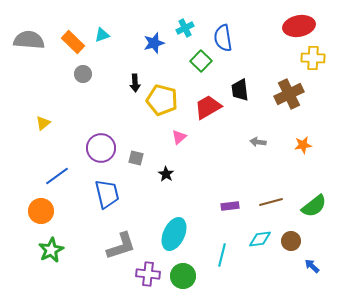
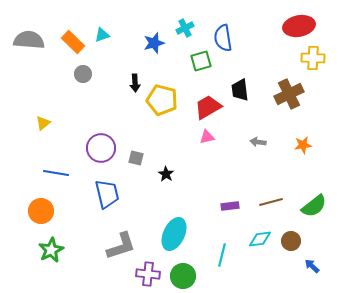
green square: rotated 30 degrees clockwise
pink triangle: moved 28 px right; rotated 28 degrees clockwise
blue line: moved 1 px left, 3 px up; rotated 45 degrees clockwise
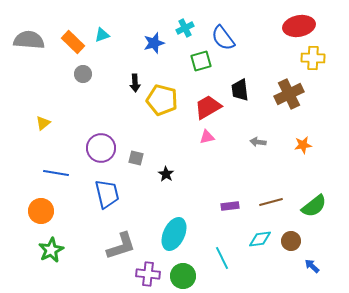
blue semicircle: rotated 28 degrees counterclockwise
cyan line: moved 3 px down; rotated 40 degrees counterclockwise
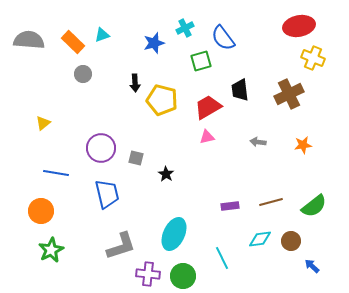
yellow cross: rotated 20 degrees clockwise
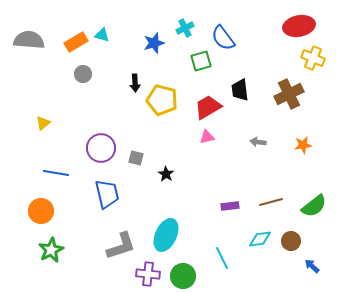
cyan triangle: rotated 35 degrees clockwise
orange rectangle: moved 3 px right; rotated 75 degrees counterclockwise
cyan ellipse: moved 8 px left, 1 px down
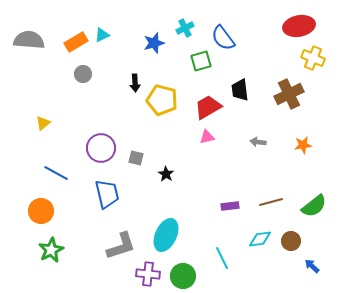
cyan triangle: rotated 42 degrees counterclockwise
blue line: rotated 20 degrees clockwise
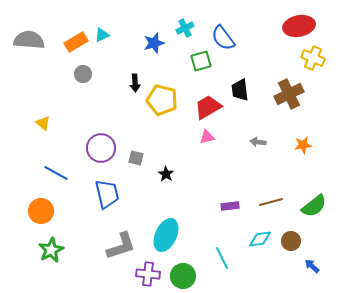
yellow triangle: rotated 42 degrees counterclockwise
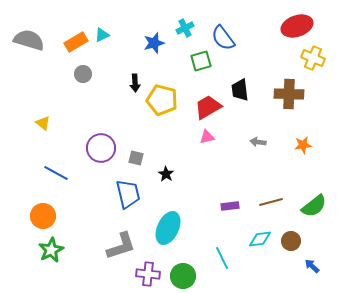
red ellipse: moved 2 px left; rotated 8 degrees counterclockwise
gray semicircle: rotated 12 degrees clockwise
brown cross: rotated 28 degrees clockwise
blue trapezoid: moved 21 px right
orange circle: moved 2 px right, 5 px down
cyan ellipse: moved 2 px right, 7 px up
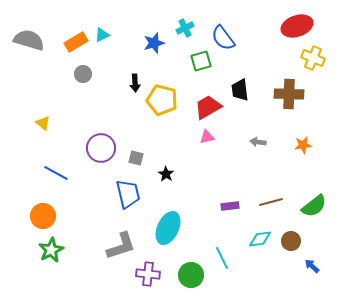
green circle: moved 8 px right, 1 px up
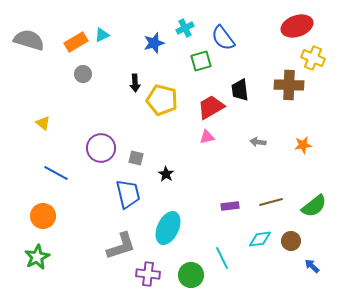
brown cross: moved 9 px up
red trapezoid: moved 3 px right
green star: moved 14 px left, 7 px down
